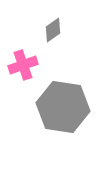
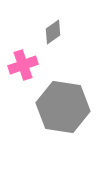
gray diamond: moved 2 px down
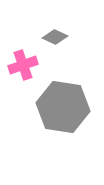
gray diamond: moved 2 px right, 5 px down; rotated 60 degrees clockwise
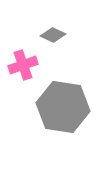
gray diamond: moved 2 px left, 2 px up
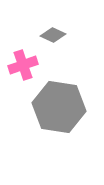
gray hexagon: moved 4 px left
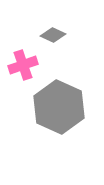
gray hexagon: rotated 15 degrees clockwise
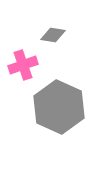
gray diamond: rotated 15 degrees counterclockwise
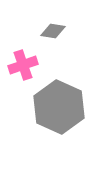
gray diamond: moved 4 px up
